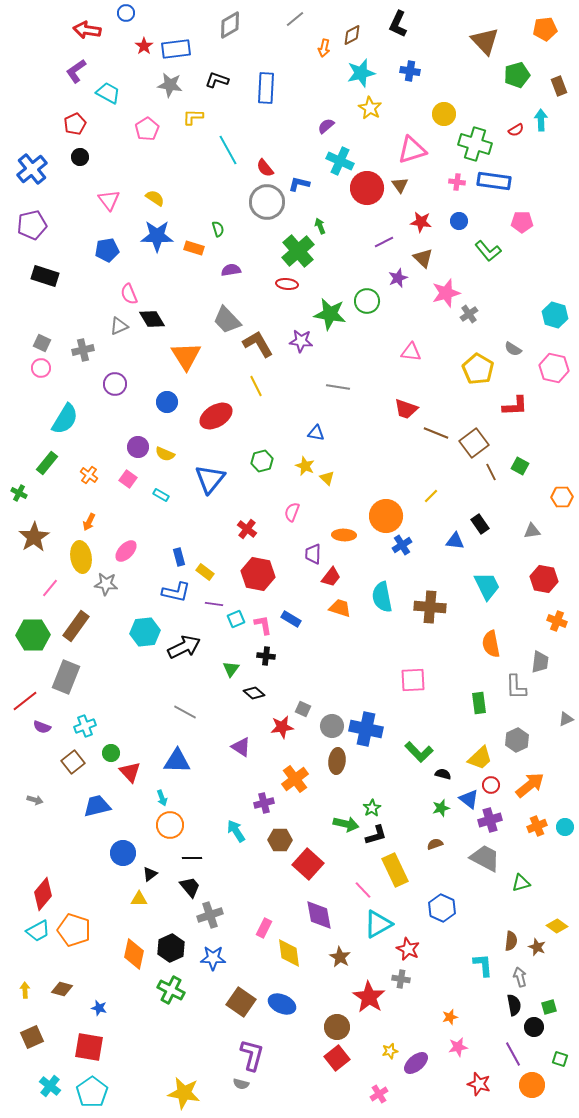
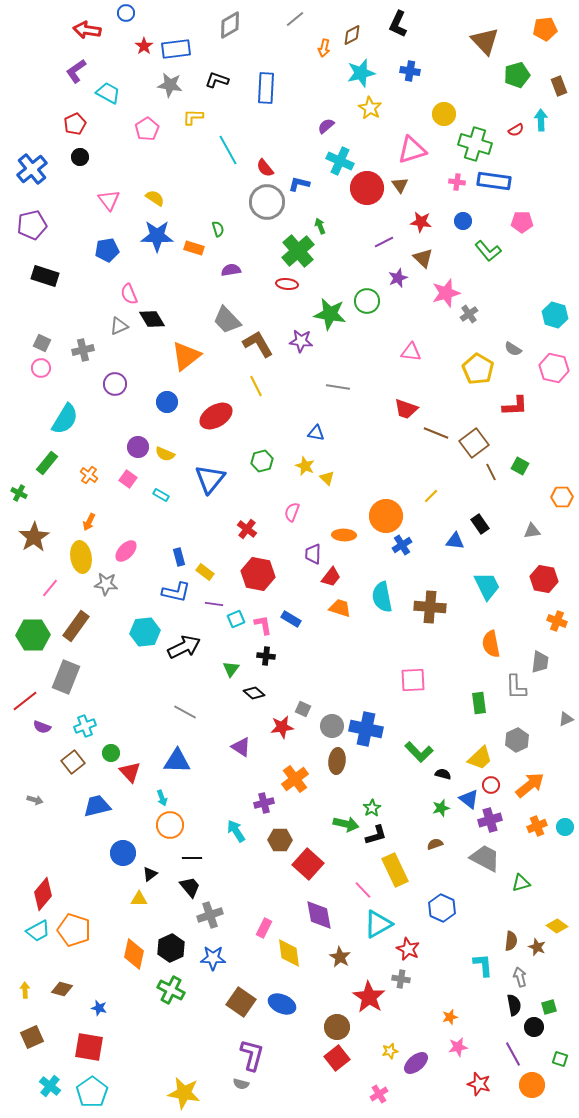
blue circle at (459, 221): moved 4 px right
orange triangle at (186, 356): rotated 24 degrees clockwise
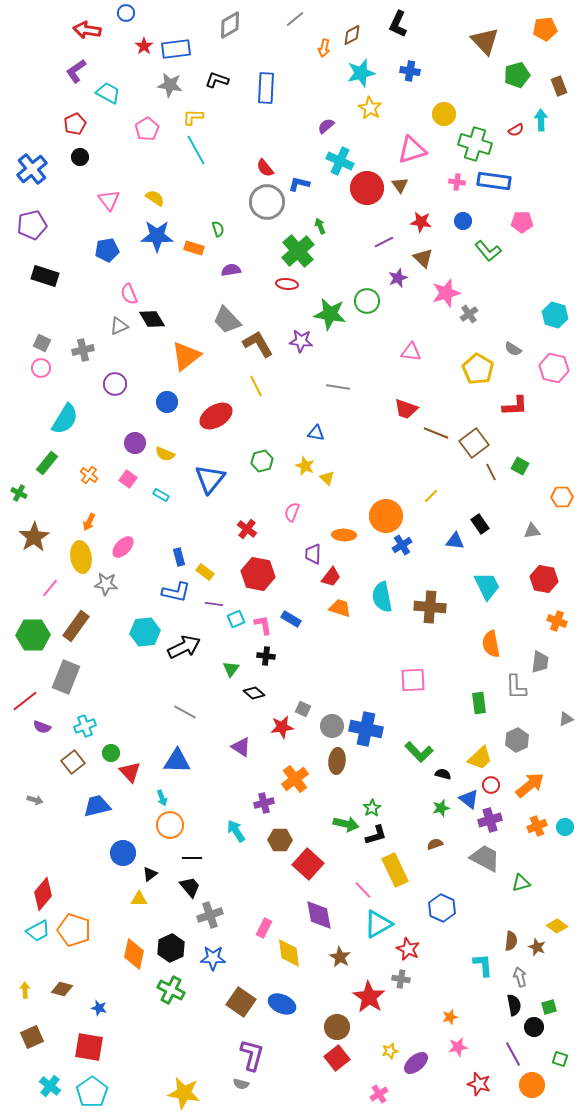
cyan line at (228, 150): moved 32 px left
purple circle at (138, 447): moved 3 px left, 4 px up
pink ellipse at (126, 551): moved 3 px left, 4 px up
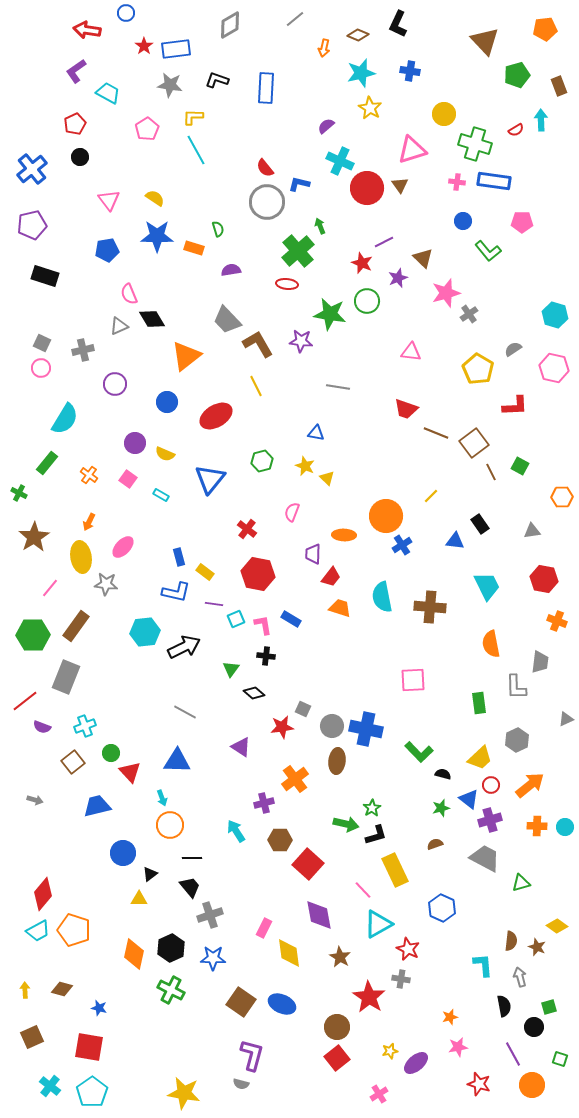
brown diamond at (352, 35): moved 6 px right; rotated 50 degrees clockwise
red star at (421, 222): moved 59 px left, 41 px down; rotated 15 degrees clockwise
gray semicircle at (513, 349): rotated 114 degrees clockwise
orange cross at (537, 826): rotated 24 degrees clockwise
black semicircle at (514, 1005): moved 10 px left, 1 px down
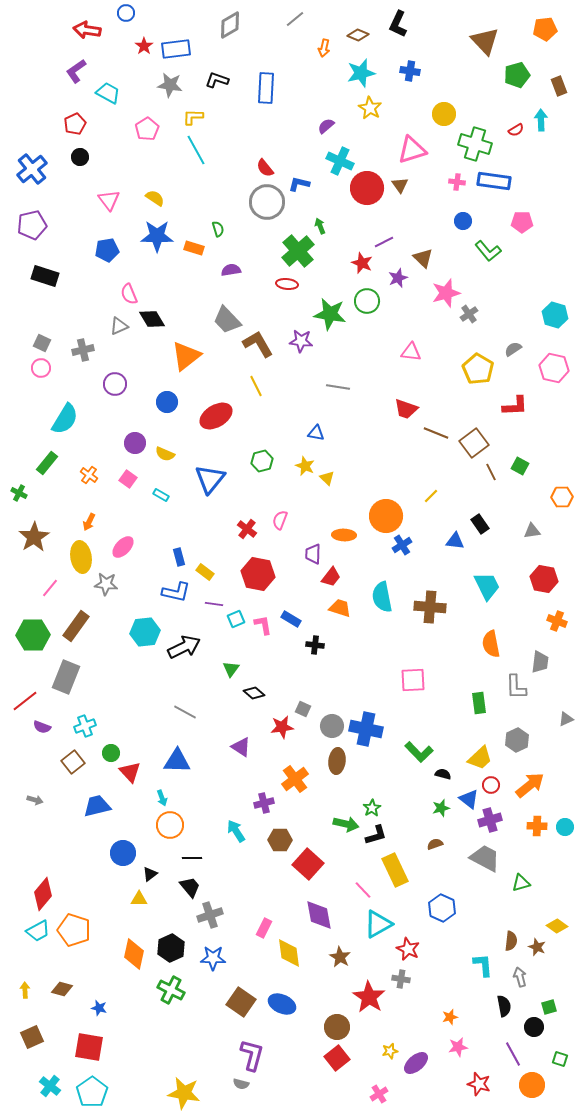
pink semicircle at (292, 512): moved 12 px left, 8 px down
black cross at (266, 656): moved 49 px right, 11 px up
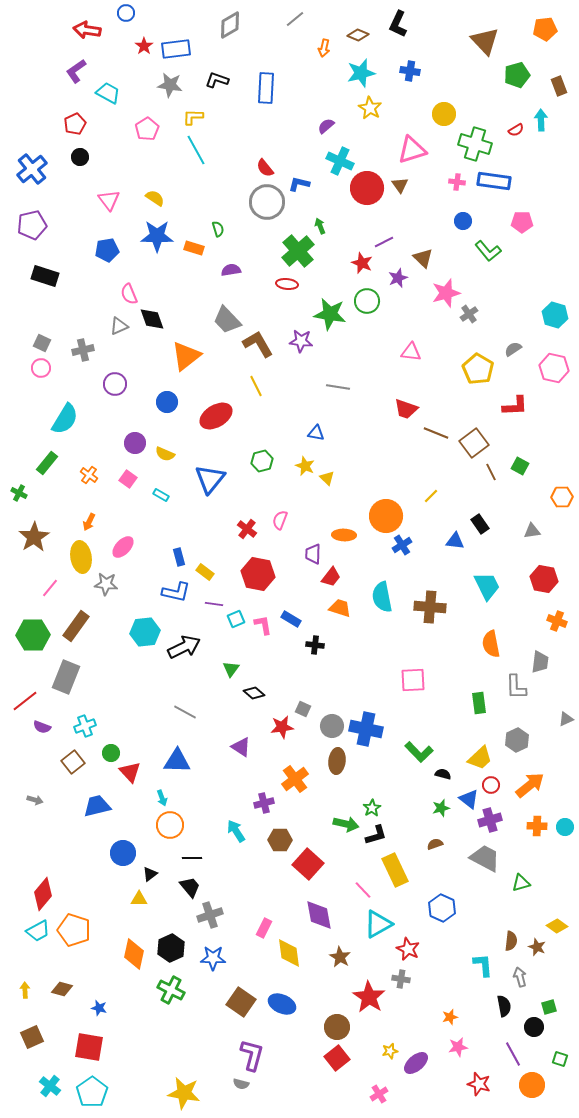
black diamond at (152, 319): rotated 12 degrees clockwise
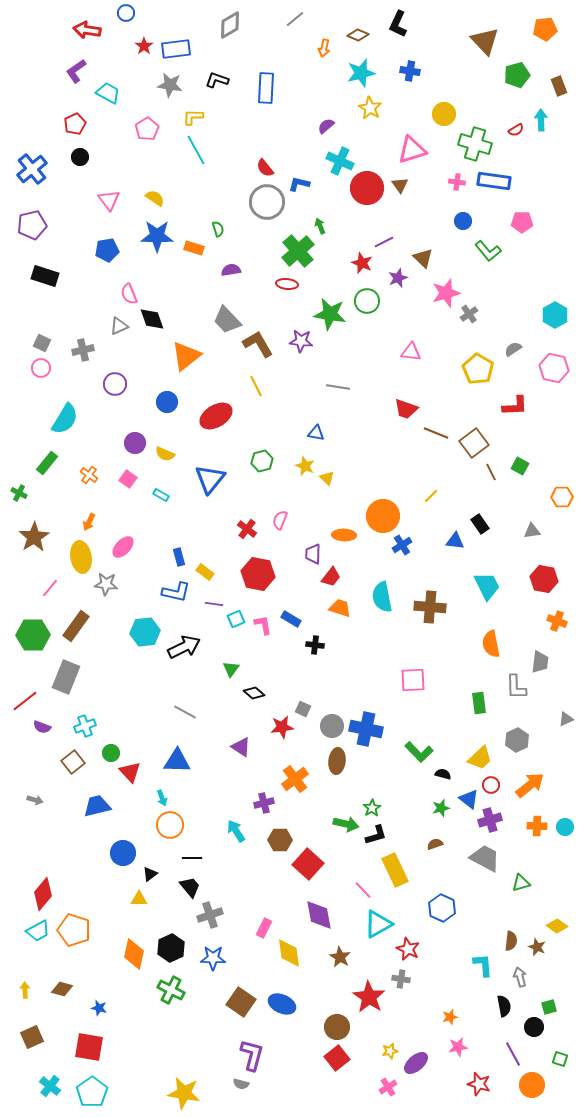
cyan hexagon at (555, 315): rotated 15 degrees clockwise
orange circle at (386, 516): moved 3 px left
pink cross at (379, 1094): moved 9 px right, 7 px up
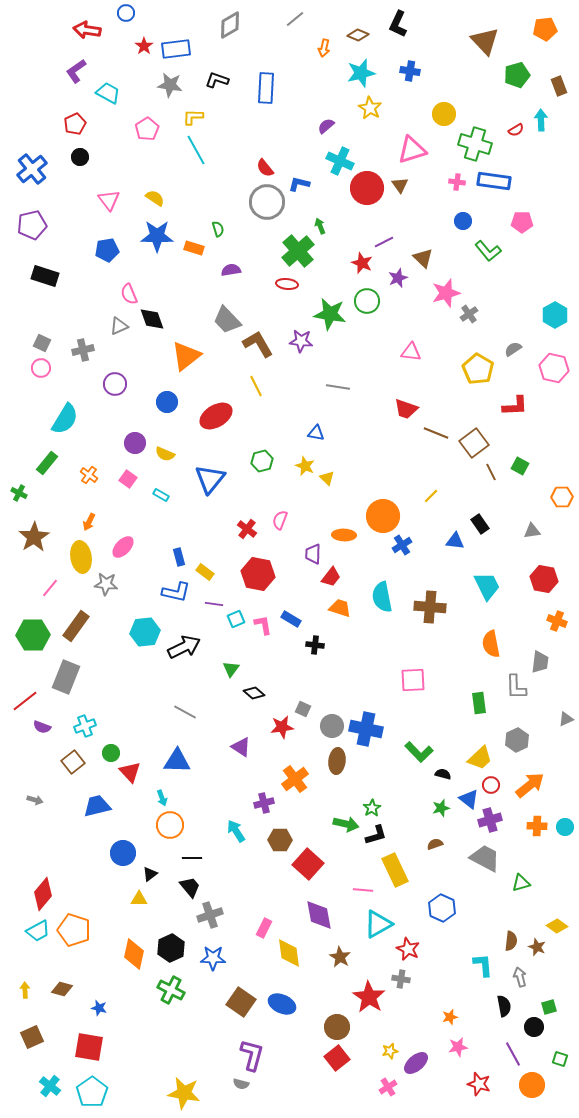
pink line at (363, 890): rotated 42 degrees counterclockwise
